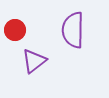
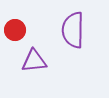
purple triangle: rotated 32 degrees clockwise
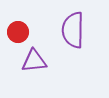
red circle: moved 3 px right, 2 px down
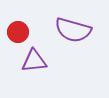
purple semicircle: rotated 75 degrees counterclockwise
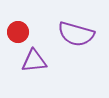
purple semicircle: moved 3 px right, 4 px down
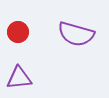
purple triangle: moved 15 px left, 17 px down
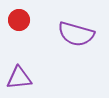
red circle: moved 1 px right, 12 px up
